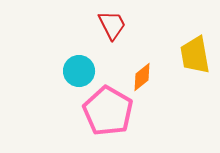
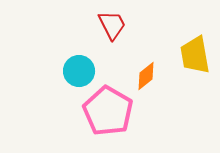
orange diamond: moved 4 px right, 1 px up
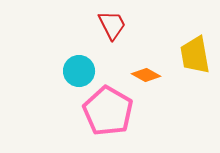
orange diamond: moved 1 px up; rotated 68 degrees clockwise
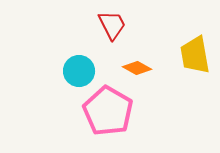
orange diamond: moved 9 px left, 7 px up
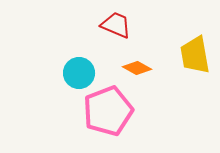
red trapezoid: moved 4 px right; rotated 40 degrees counterclockwise
cyan circle: moved 2 px down
pink pentagon: rotated 21 degrees clockwise
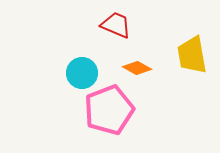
yellow trapezoid: moved 3 px left
cyan circle: moved 3 px right
pink pentagon: moved 1 px right, 1 px up
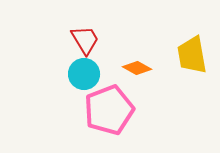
red trapezoid: moved 31 px left, 15 px down; rotated 36 degrees clockwise
cyan circle: moved 2 px right, 1 px down
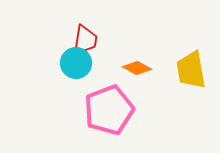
red trapezoid: rotated 40 degrees clockwise
yellow trapezoid: moved 1 px left, 15 px down
cyan circle: moved 8 px left, 11 px up
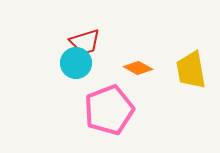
red trapezoid: moved 2 px down; rotated 64 degrees clockwise
orange diamond: moved 1 px right
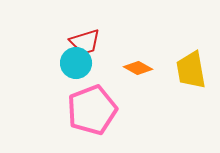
pink pentagon: moved 17 px left
